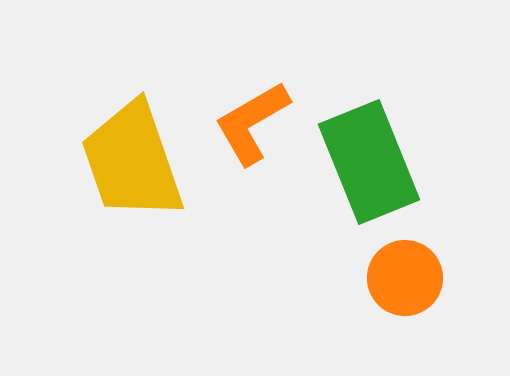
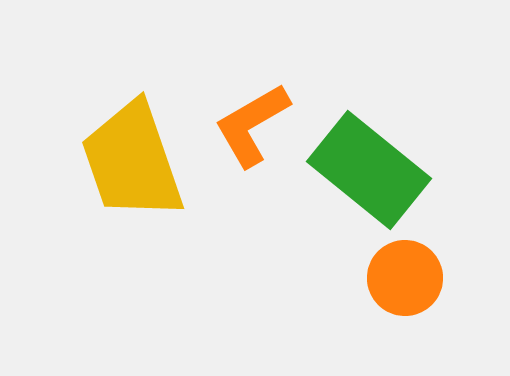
orange L-shape: moved 2 px down
green rectangle: moved 8 px down; rotated 29 degrees counterclockwise
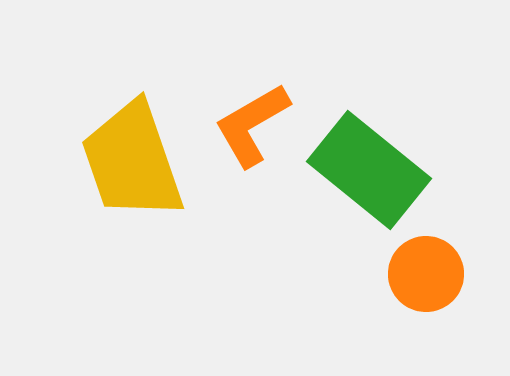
orange circle: moved 21 px right, 4 px up
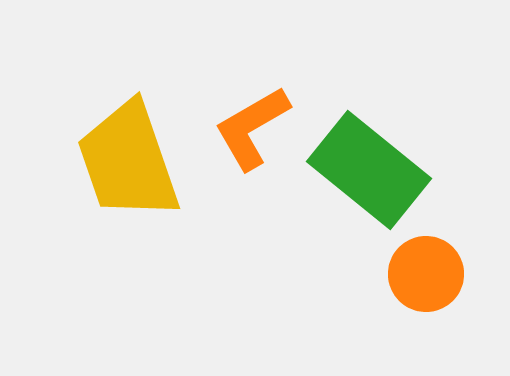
orange L-shape: moved 3 px down
yellow trapezoid: moved 4 px left
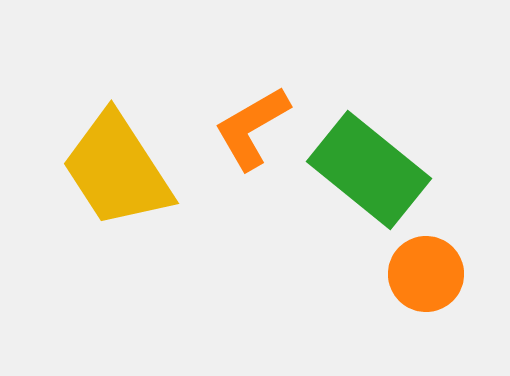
yellow trapezoid: moved 11 px left, 9 px down; rotated 14 degrees counterclockwise
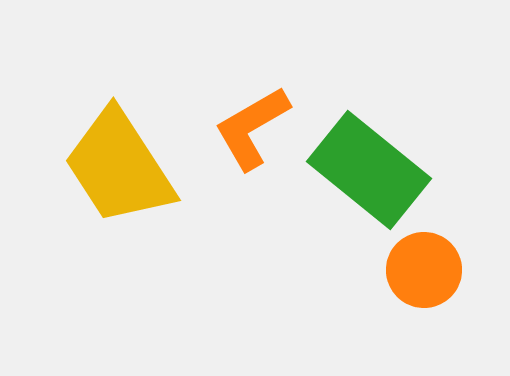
yellow trapezoid: moved 2 px right, 3 px up
orange circle: moved 2 px left, 4 px up
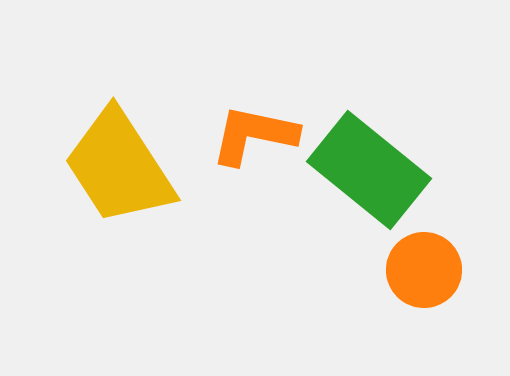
orange L-shape: moved 2 px right, 7 px down; rotated 42 degrees clockwise
